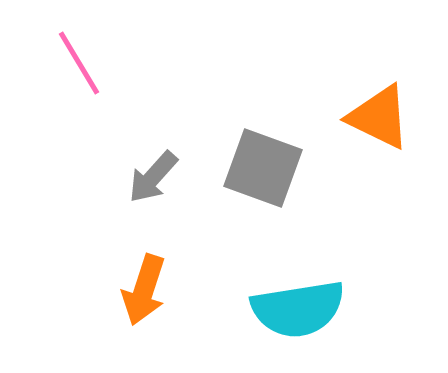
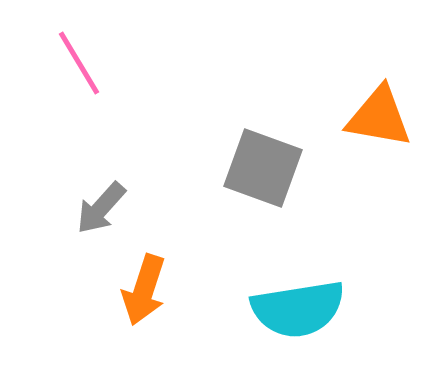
orange triangle: rotated 16 degrees counterclockwise
gray arrow: moved 52 px left, 31 px down
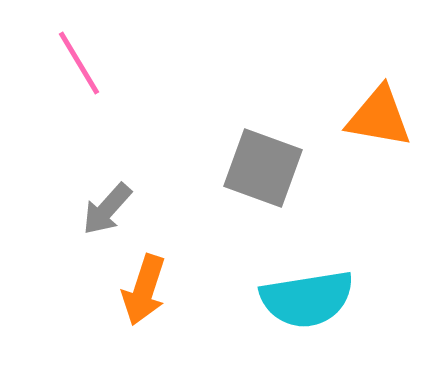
gray arrow: moved 6 px right, 1 px down
cyan semicircle: moved 9 px right, 10 px up
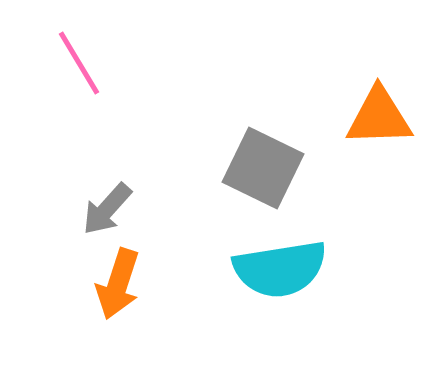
orange triangle: rotated 12 degrees counterclockwise
gray square: rotated 6 degrees clockwise
orange arrow: moved 26 px left, 6 px up
cyan semicircle: moved 27 px left, 30 px up
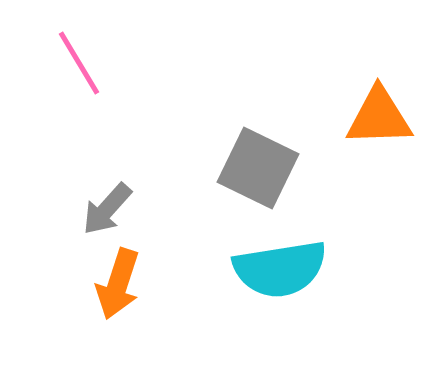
gray square: moved 5 px left
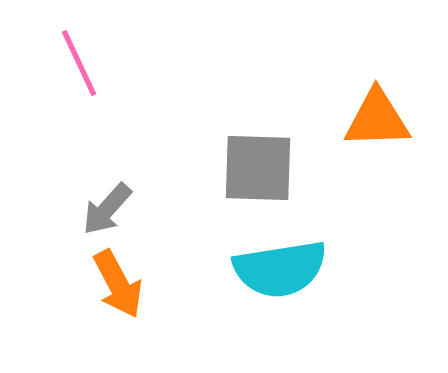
pink line: rotated 6 degrees clockwise
orange triangle: moved 2 px left, 2 px down
gray square: rotated 24 degrees counterclockwise
orange arrow: rotated 46 degrees counterclockwise
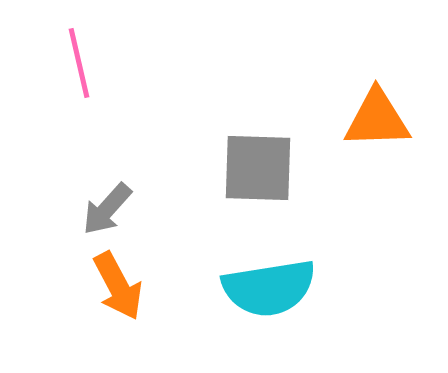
pink line: rotated 12 degrees clockwise
cyan semicircle: moved 11 px left, 19 px down
orange arrow: moved 2 px down
